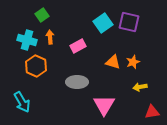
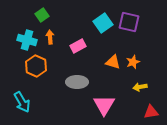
red triangle: moved 1 px left
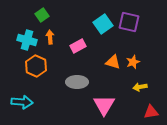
cyan square: moved 1 px down
cyan arrow: rotated 55 degrees counterclockwise
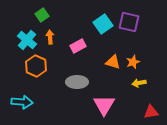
cyan cross: rotated 24 degrees clockwise
yellow arrow: moved 1 px left, 4 px up
